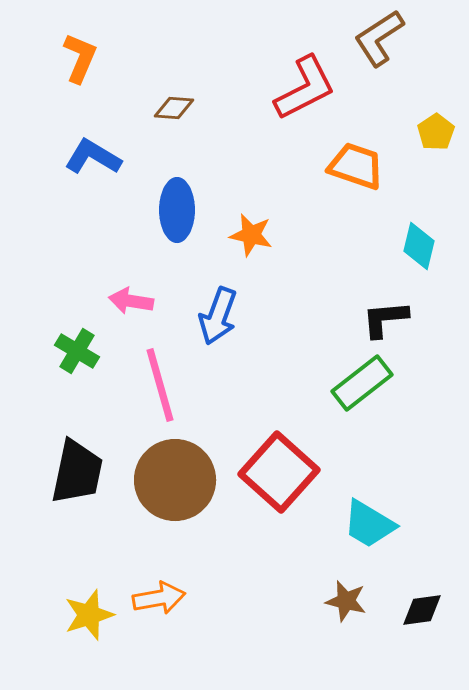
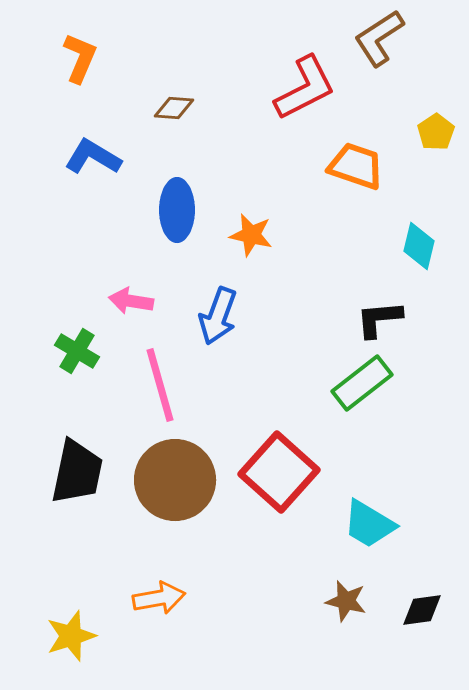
black L-shape: moved 6 px left
yellow star: moved 18 px left, 21 px down
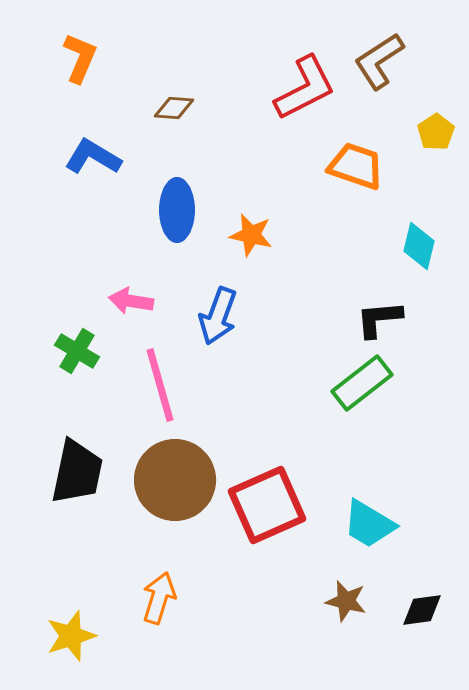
brown L-shape: moved 23 px down
red square: moved 12 px left, 33 px down; rotated 24 degrees clockwise
orange arrow: rotated 63 degrees counterclockwise
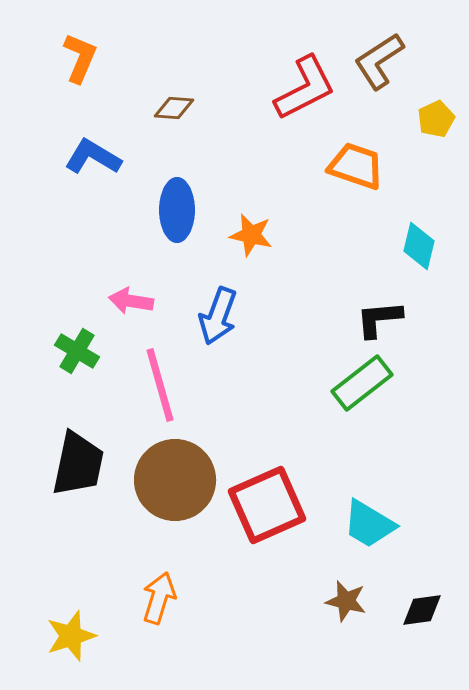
yellow pentagon: moved 13 px up; rotated 9 degrees clockwise
black trapezoid: moved 1 px right, 8 px up
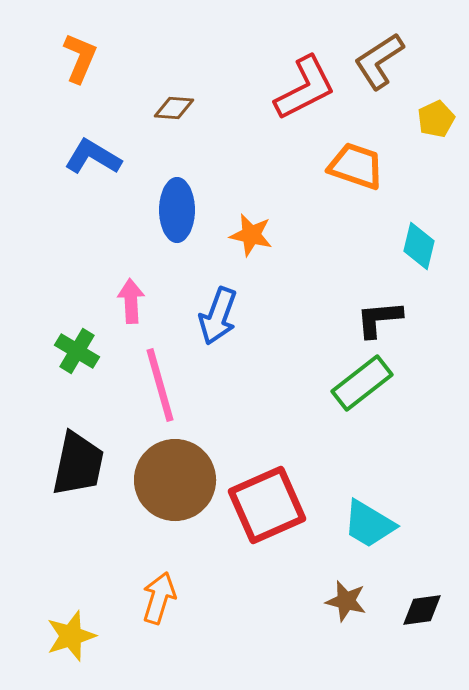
pink arrow: rotated 78 degrees clockwise
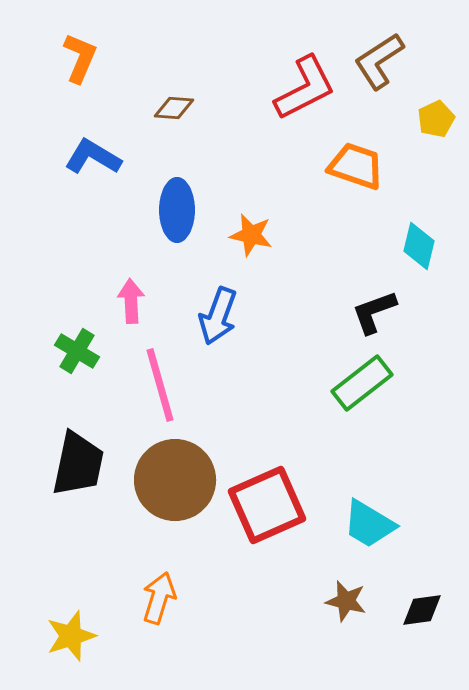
black L-shape: moved 5 px left, 7 px up; rotated 15 degrees counterclockwise
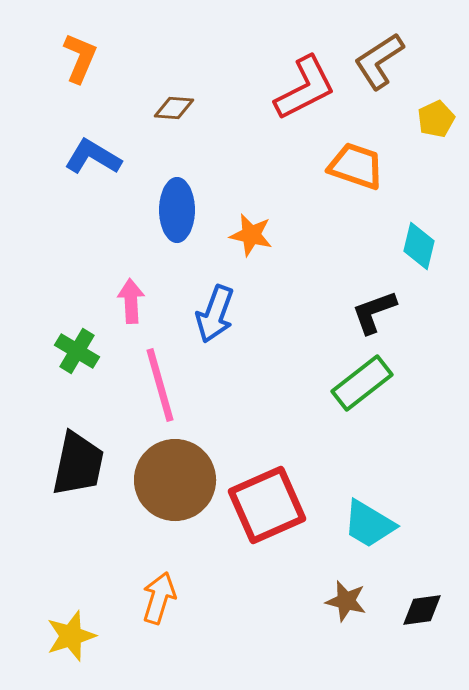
blue arrow: moved 3 px left, 2 px up
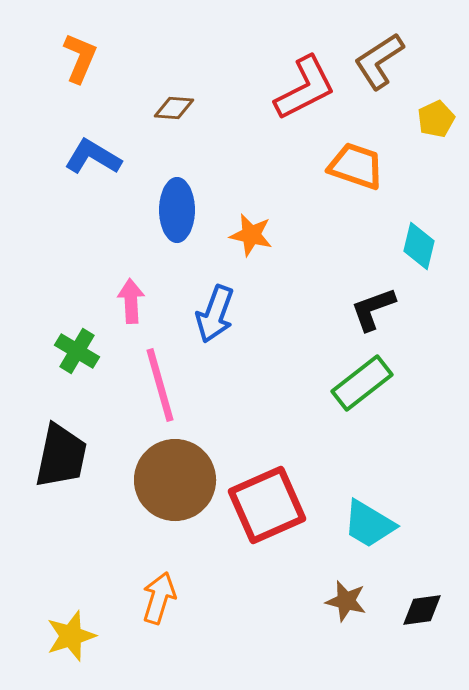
black L-shape: moved 1 px left, 3 px up
black trapezoid: moved 17 px left, 8 px up
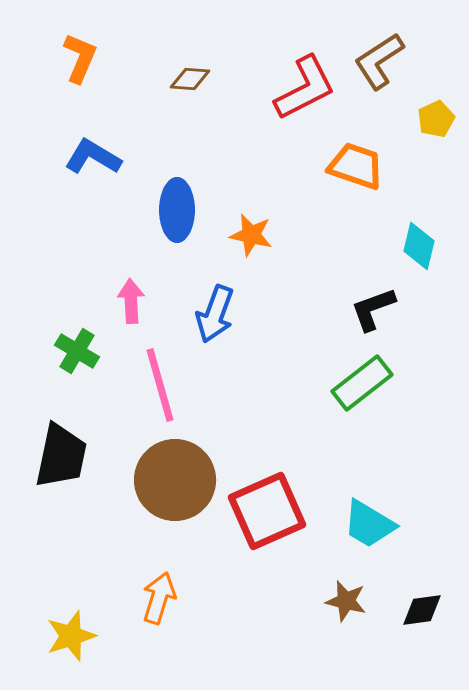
brown diamond: moved 16 px right, 29 px up
red square: moved 6 px down
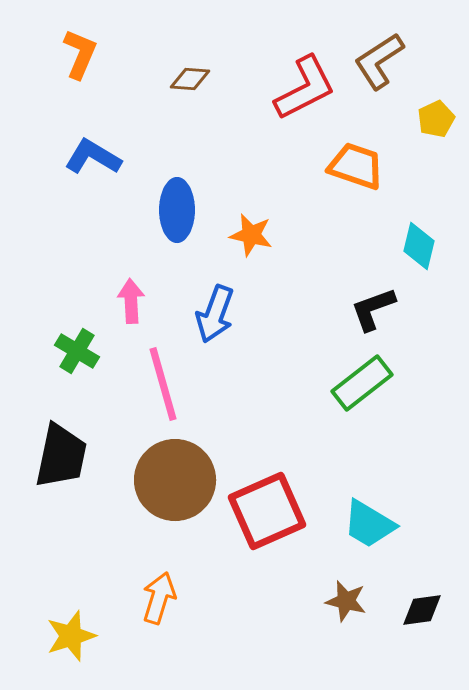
orange L-shape: moved 4 px up
pink line: moved 3 px right, 1 px up
